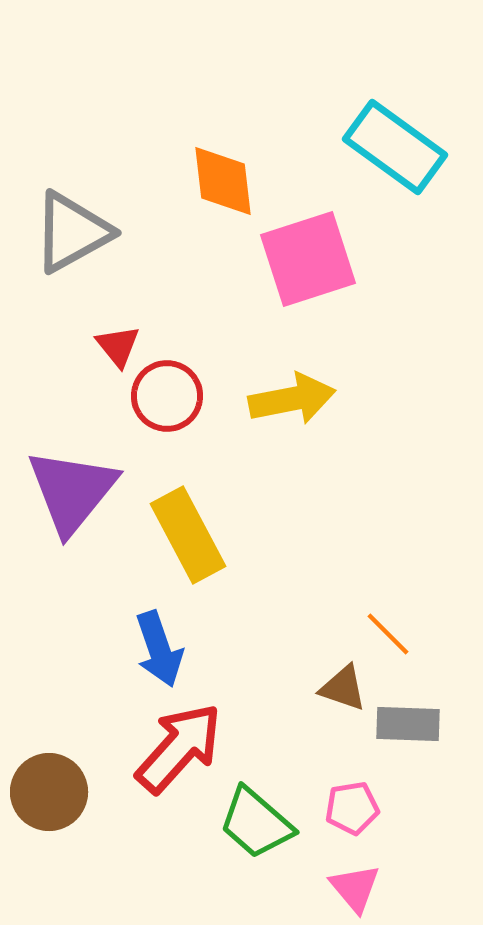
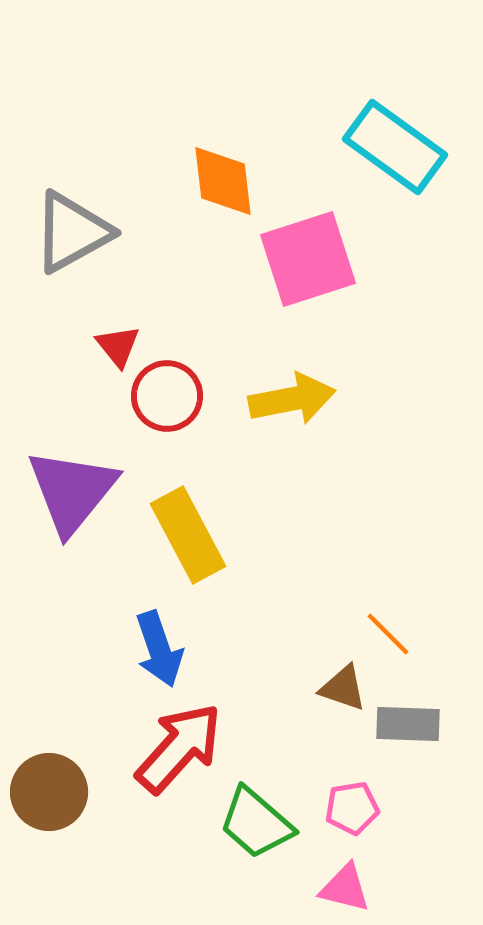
pink triangle: moved 10 px left; rotated 36 degrees counterclockwise
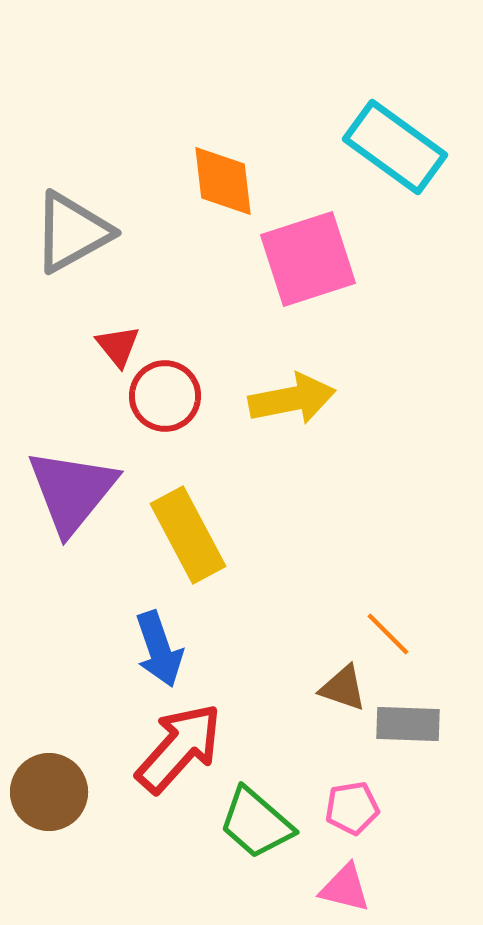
red circle: moved 2 px left
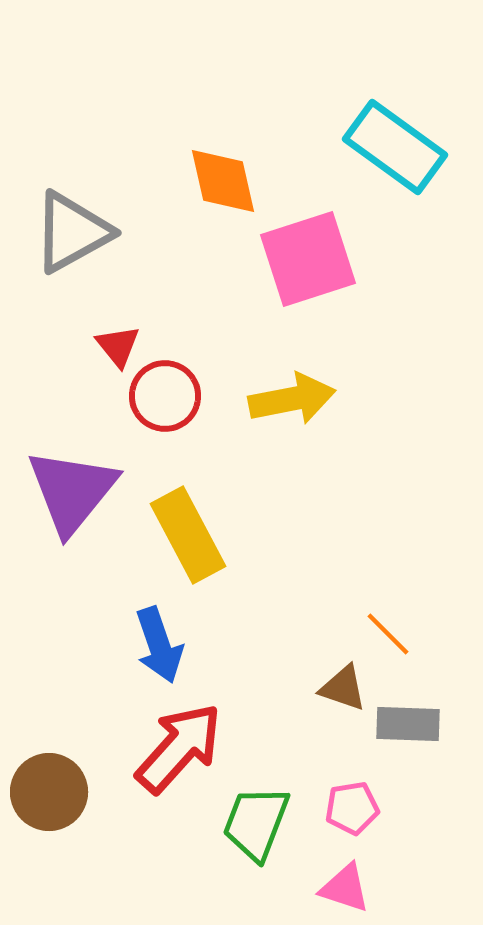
orange diamond: rotated 6 degrees counterclockwise
blue arrow: moved 4 px up
green trapezoid: rotated 70 degrees clockwise
pink triangle: rotated 4 degrees clockwise
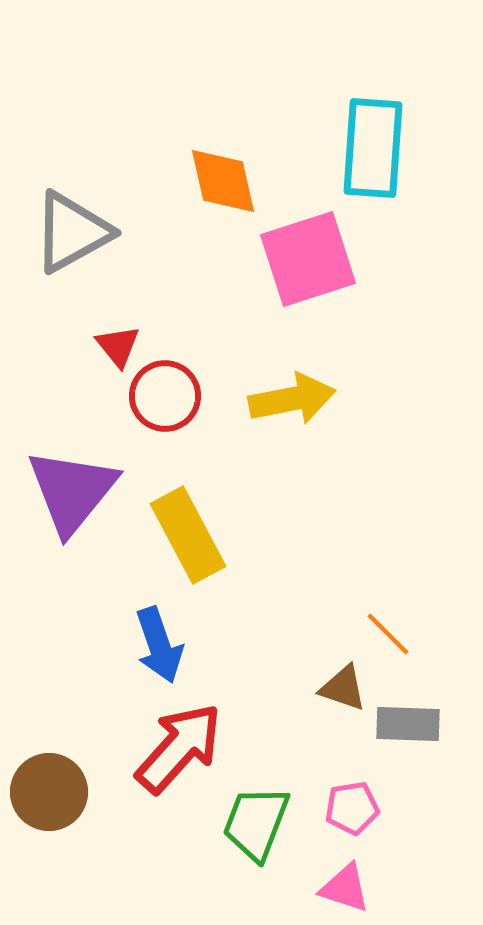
cyan rectangle: moved 22 px left, 1 px down; rotated 58 degrees clockwise
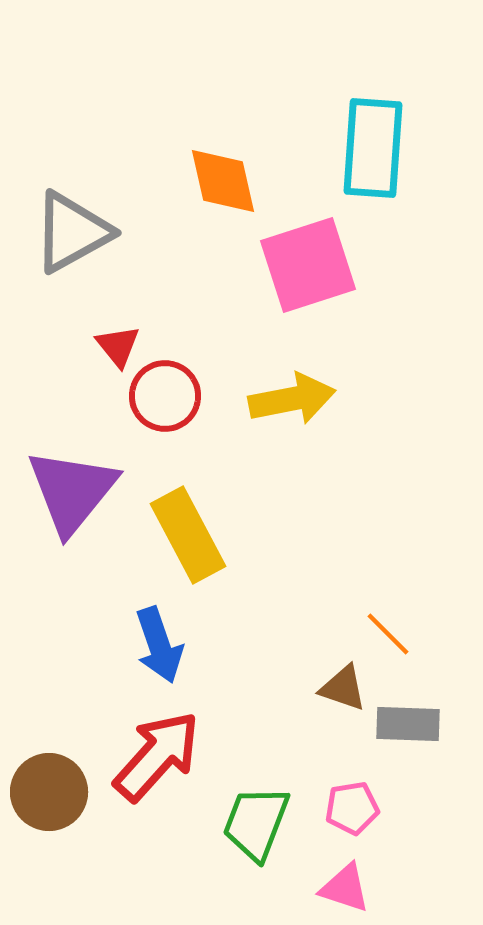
pink square: moved 6 px down
red arrow: moved 22 px left, 8 px down
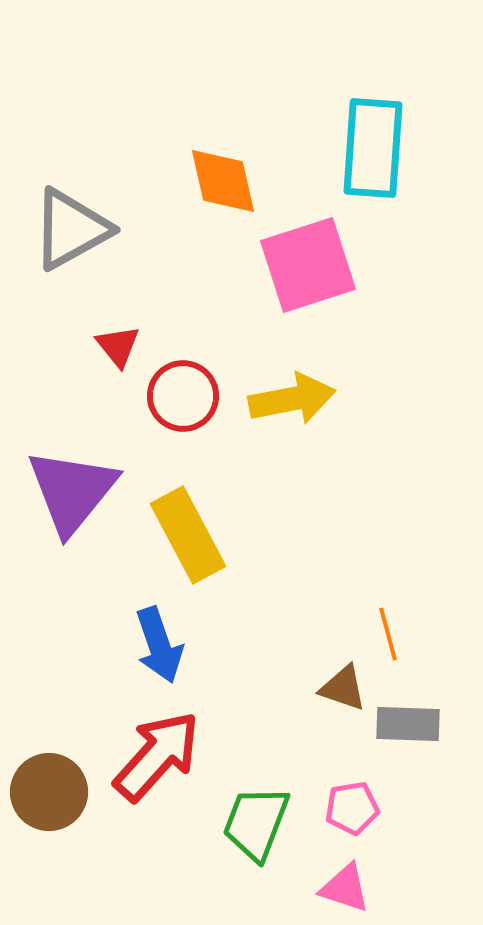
gray triangle: moved 1 px left, 3 px up
red circle: moved 18 px right
orange line: rotated 30 degrees clockwise
